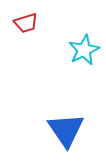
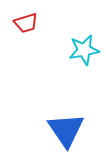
cyan star: rotated 16 degrees clockwise
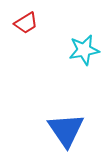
red trapezoid: rotated 15 degrees counterclockwise
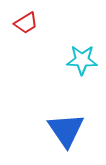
cyan star: moved 2 px left, 10 px down; rotated 12 degrees clockwise
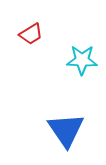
red trapezoid: moved 5 px right, 11 px down
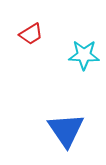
cyan star: moved 2 px right, 5 px up
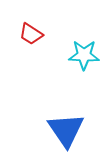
red trapezoid: rotated 65 degrees clockwise
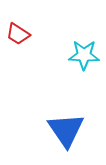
red trapezoid: moved 13 px left
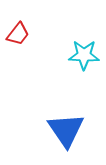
red trapezoid: rotated 85 degrees counterclockwise
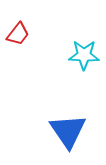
blue triangle: moved 2 px right, 1 px down
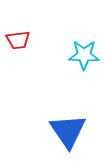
red trapezoid: moved 6 px down; rotated 45 degrees clockwise
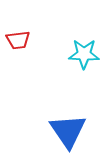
cyan star: moved 1 px up
